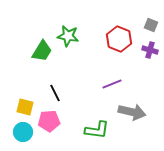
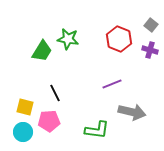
gray square: rotated 16 degrees clockwise
green star: moved 3 px down
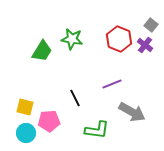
green star: moved 4 px right
purple cross: moved 5 px left, 5 px up; rotated 21 degrees clockwise
black line: moved 20 px right, 5 px down
gray arrow: rotated 16 degrees clockwise
cyan circle: moved 3 px right, 1 px down
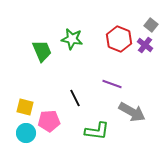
green trapezoid: rotated 55 degrees counterclockwise
purple line: rotated 42 degrees clockwise
green L-shape: moved 1 px down
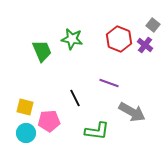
gray square: moved 2 px right
purple line: moved 3 px left, 1 px up
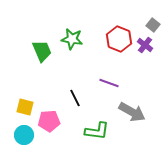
cyan circle: moved 2 px left, 2 px down
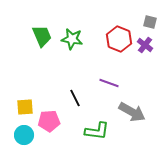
gray square: moved 3 px left, 3 px up; rotated 24 degrees counterclockwise
green trapezoid: moved 15 px up
yellow square: rotated 18 degrees counterclockwise
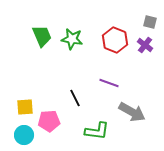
red hexagon: moved 4 px left, 1 px down
